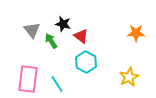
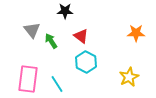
black star: moved 2 px right, 13 px up; rotated 14 degrees counterclockwise
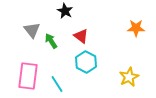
black star: rotated 28 degrees clockwise
orange star: moved 5 px up
pink rectangle: moved 3 px up
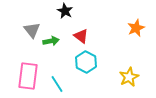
orange star: rotated 24 degrees counterclockwise
green arrow: rotated 112 degrees clockwise
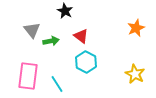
yellow star: moved 6 px right, 3 px up; rotated 18 degrees counterclockwise
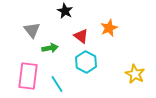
orange star: moved 27 px left
green arrow: moved 1 px left, 7 px down
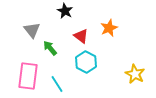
green arrow: rotated 119 degrees counterclockwise
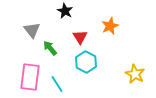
orange star: moved 1 px right, 2 px up
red triangle: moved 1 px left, 1 px down; rotated 21 degrees clockwise
pink rectangle: moved 2 px right, 1 px down
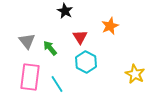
gray triangle: moved 5 px left, 11 px down
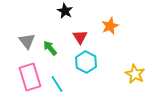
pink rectangle: rotated 24 degrees counterclockwise
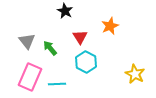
pink rectangle: rotated 40 degrees clockwise
cyan line: rotated 60 degrees counterclockwise
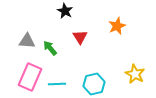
orange star: moved 7 px right
gray triangle: rotated 48 degrees counterclockwise
cyan hexagon: moved 8 px right, 22 px down; rotated 20 degrees clockwise
